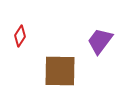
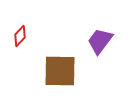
red diamond: rotated 10 degrees clockwise
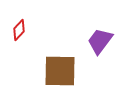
red diamond: moved 1 px left, 6 px up
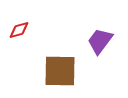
red diamond: rotated 30 degrees clockwise
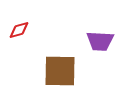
purple trapezoid: rotated 124 degrees counterclockwise
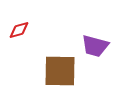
purple trapezoid: moved 5 px left, 5 px down; rotated 12 degrees clockwise
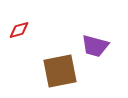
brown square: rotated 12 degrees counterclockwise
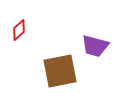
red diamond: rotated 25 degrees counterclockwise
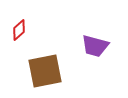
brown square: moved 15 px left
